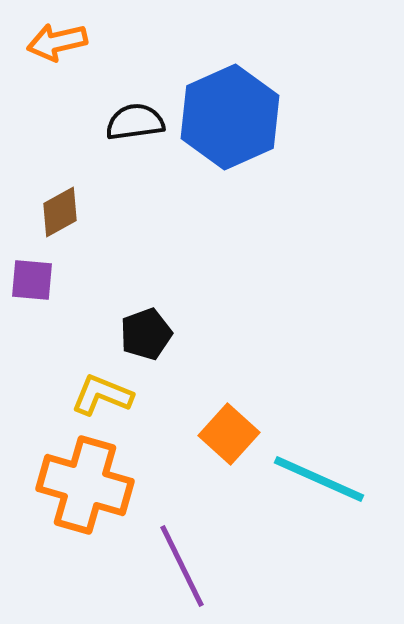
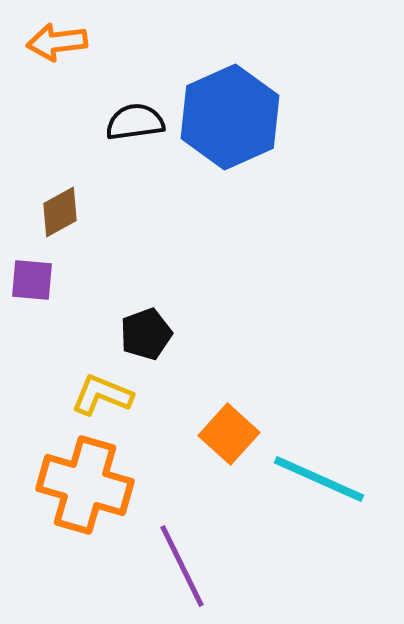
orange arrow: rotated 6 degrees clockwise
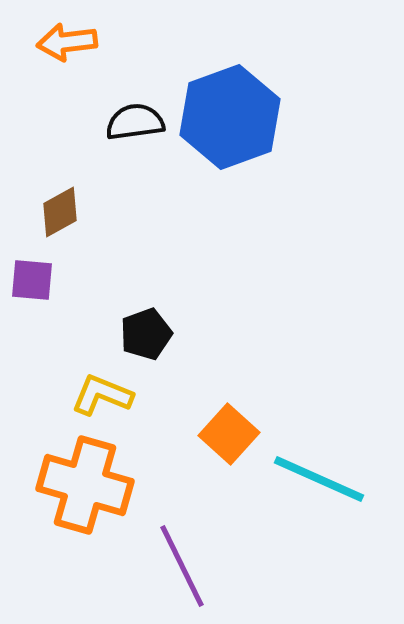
orange arrow: moved 10 px right
blue hexagon: rotated 4 degrees clockwise
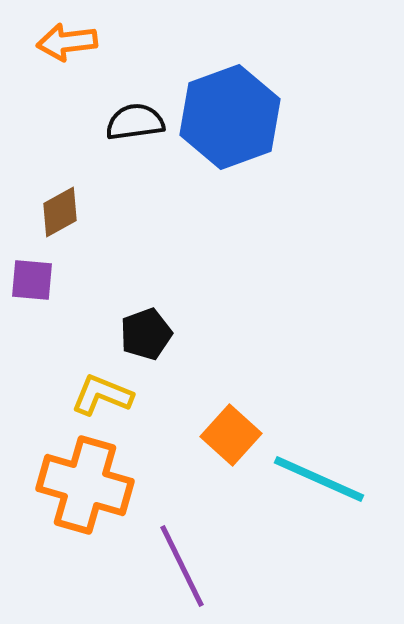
orange square: moved 2 px right, 1 px down
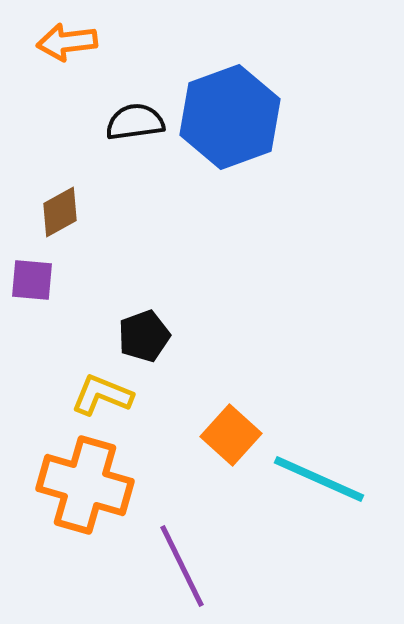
black pentagon: moved 2 px left, 2 px down
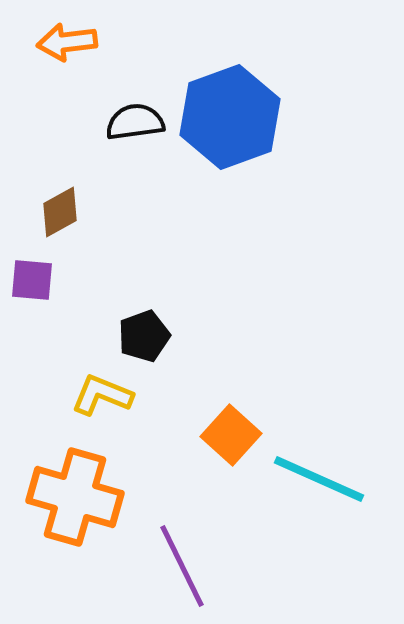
orange cross: moved 10 px left, 12 px down
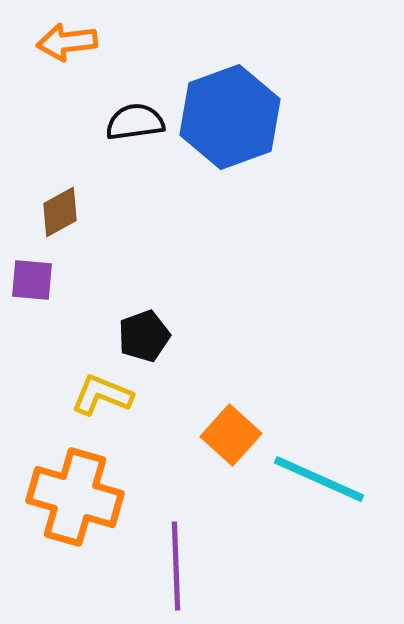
purple line: moved 6 px left; rotated 24 degrees clockwise
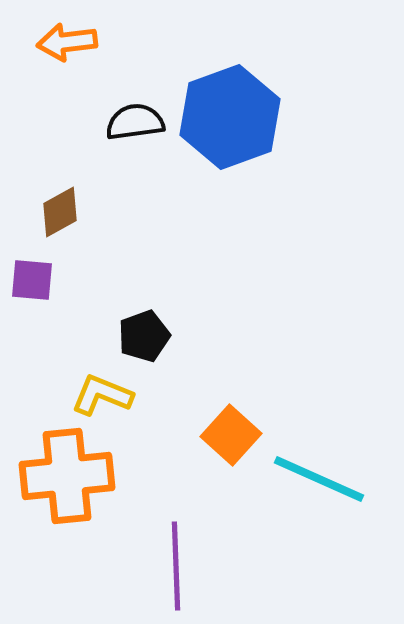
orange cross: moved 8 px left, 21 px up; rotated 22 degrees counterclockwise
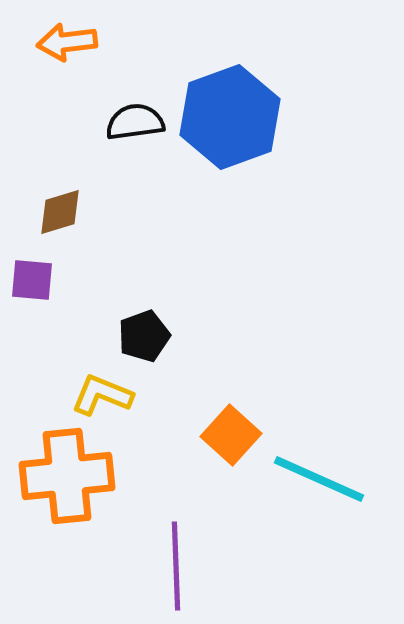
brown diamond: rotated 12 degrees clockwise
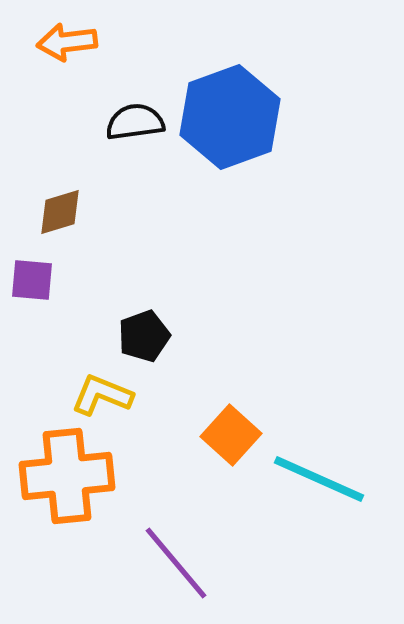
purple line: moved 3 px up; rotated 38 degrees counterclockwise
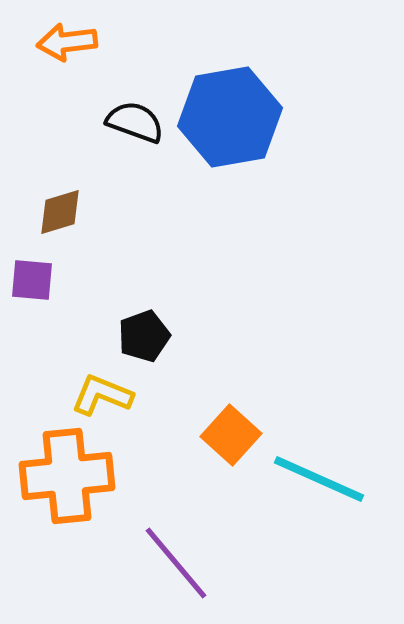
blue hexagon: rotated 10 degrees clockwise
black semicircle: rotated 28 degrees clockwise
